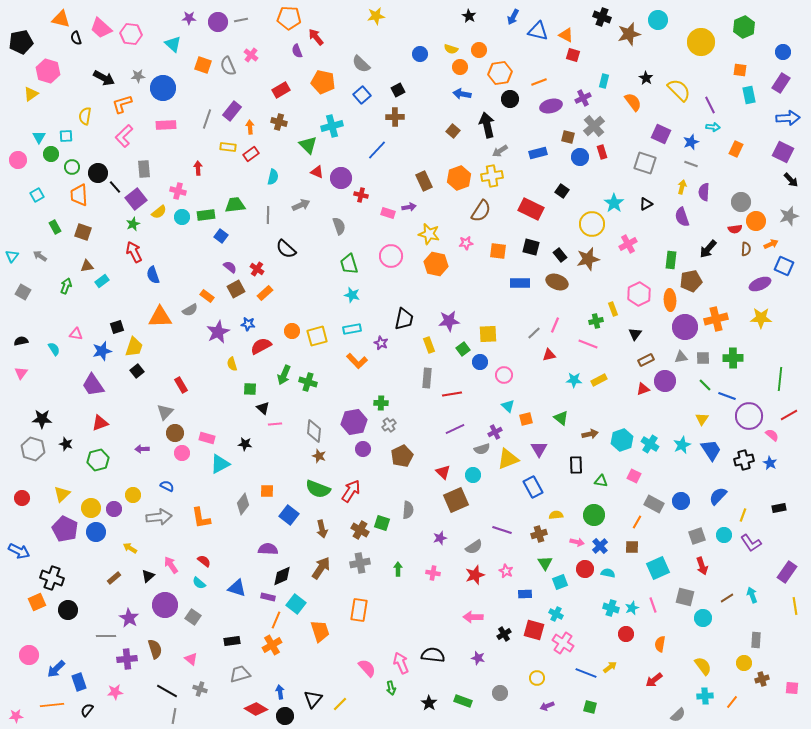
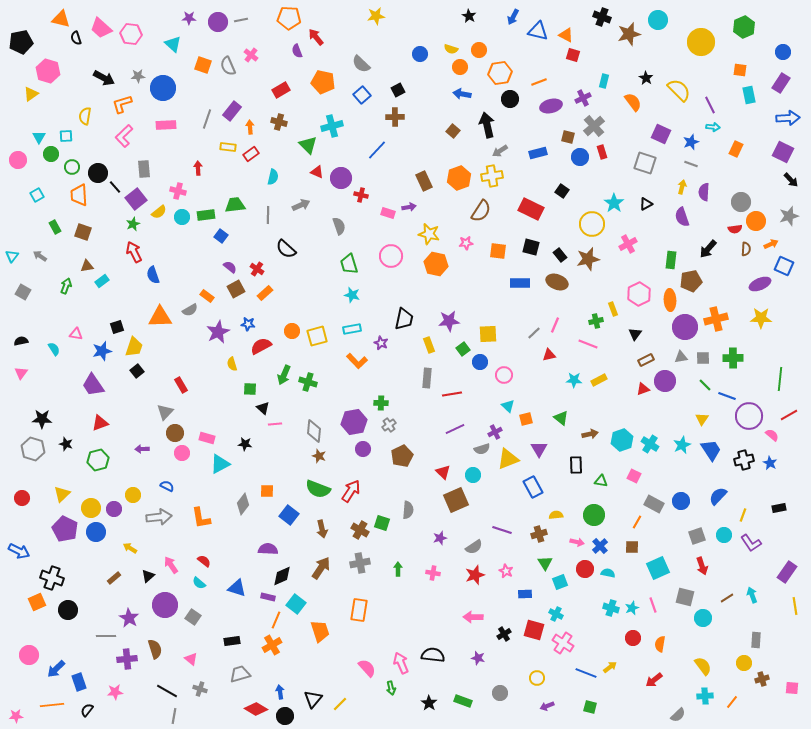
red circle at (626, 634): moved 7 px right, 4 px down
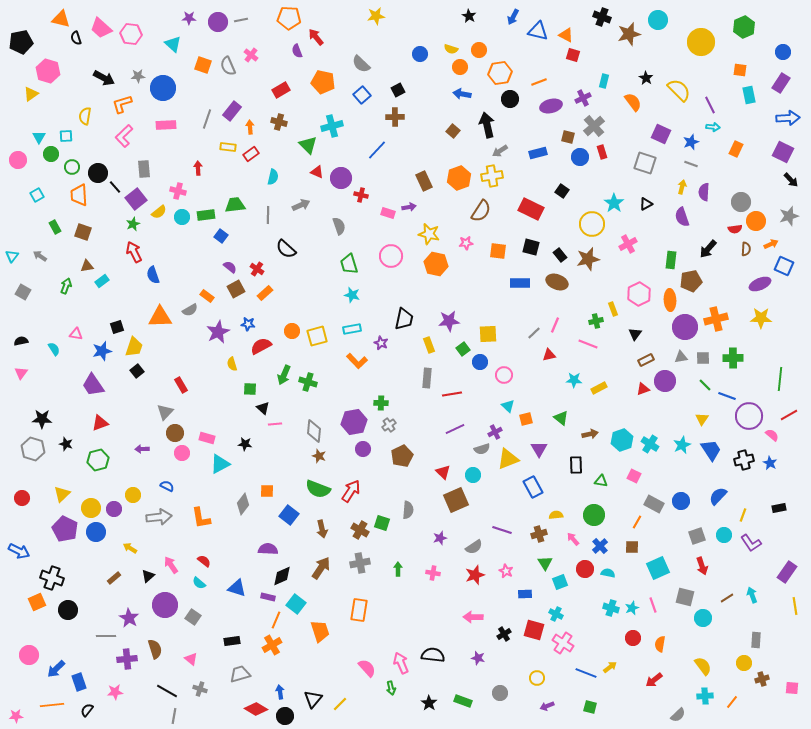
yellow rectangle at (599, 380): moved 8 px down
pink arrow at (577, 542): moved 4 px left, 3 px up; rotated 144 degrees counterclockwise
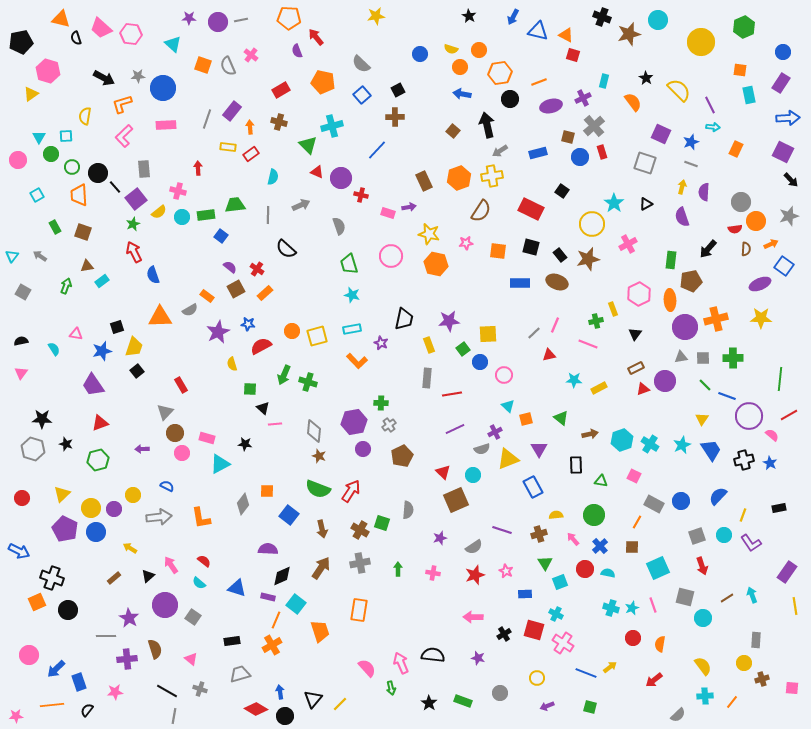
blue square at (784, 266): rotated 12 degrees clockwise
brown rectangle at (646, 360): moved 10 px left, 8 px down
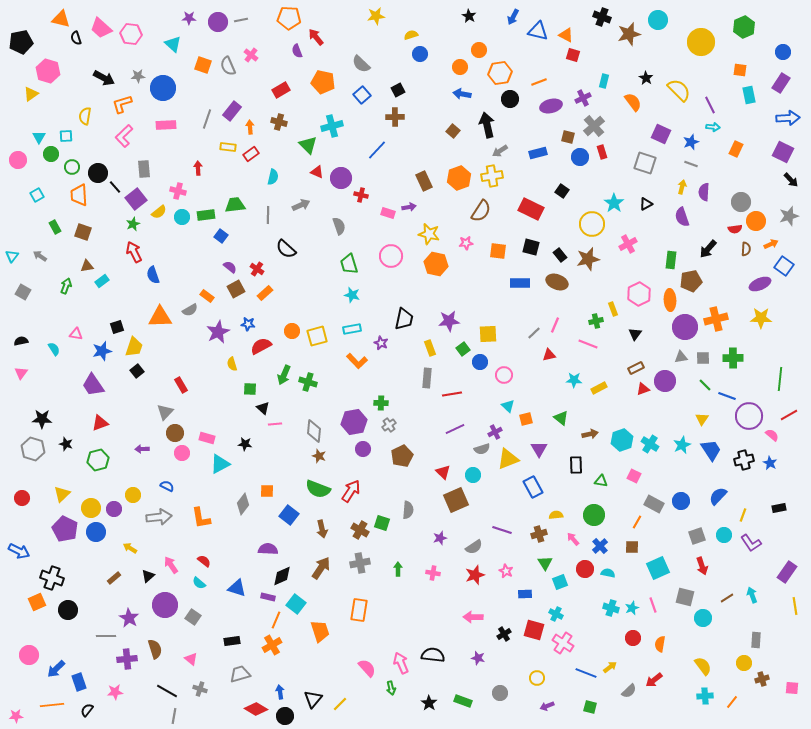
yellow semicircle at (451, 49): moved 40 px left, 14 px up; rotated 144 degrees clockwise
yellow rectangle at (429, 345): moved 1 px right, 3 px down
gray semicircle at (678, 715): moved 49 px left, 24 px up
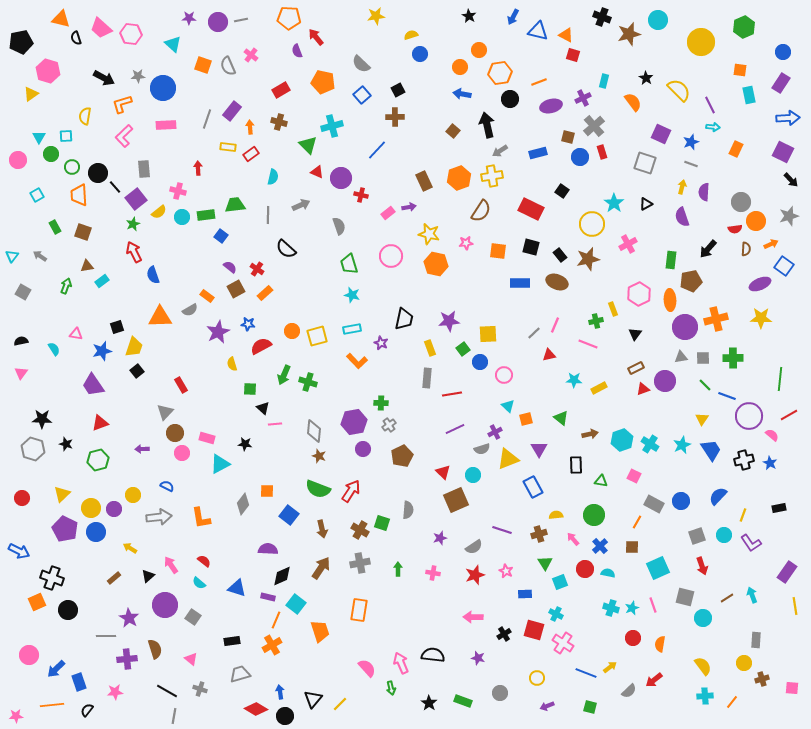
pink rectangle at (388, 213): rotated 56 degrees counterclockwise
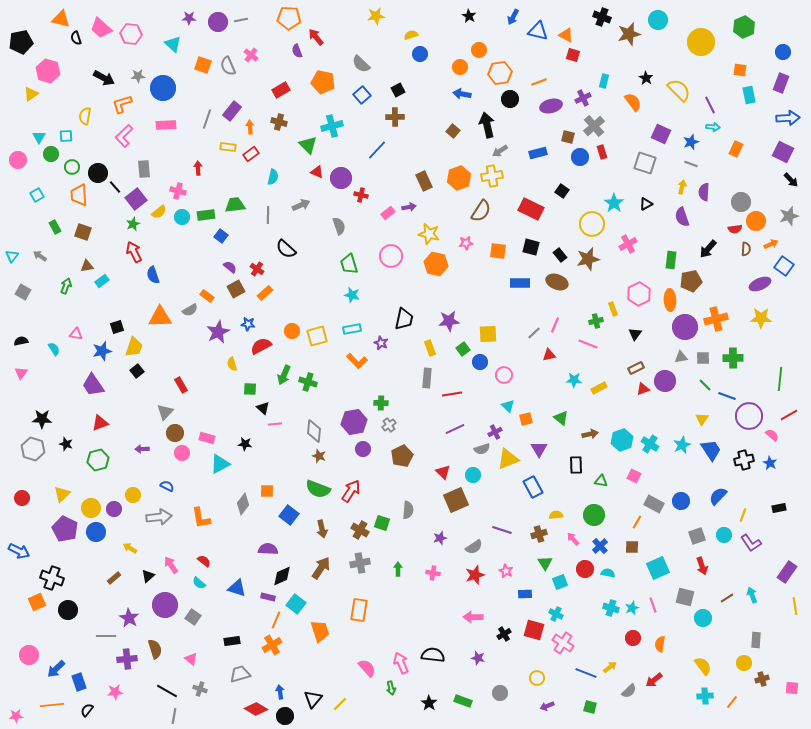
purple rectangle at (781, 83): rotated 12 degrees counterclockwise
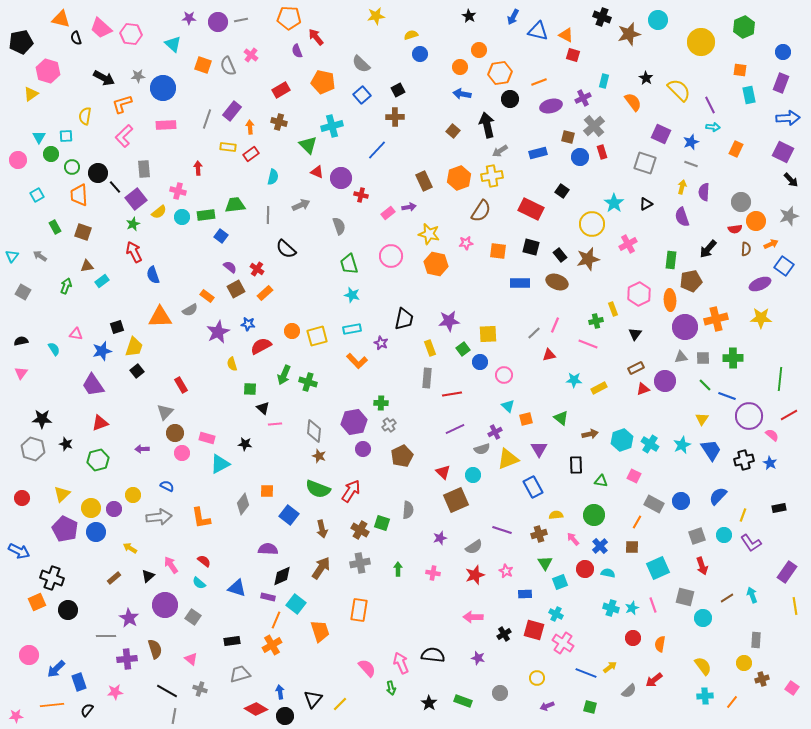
pink square at (792, 688): rotated 32 degrees clockwise
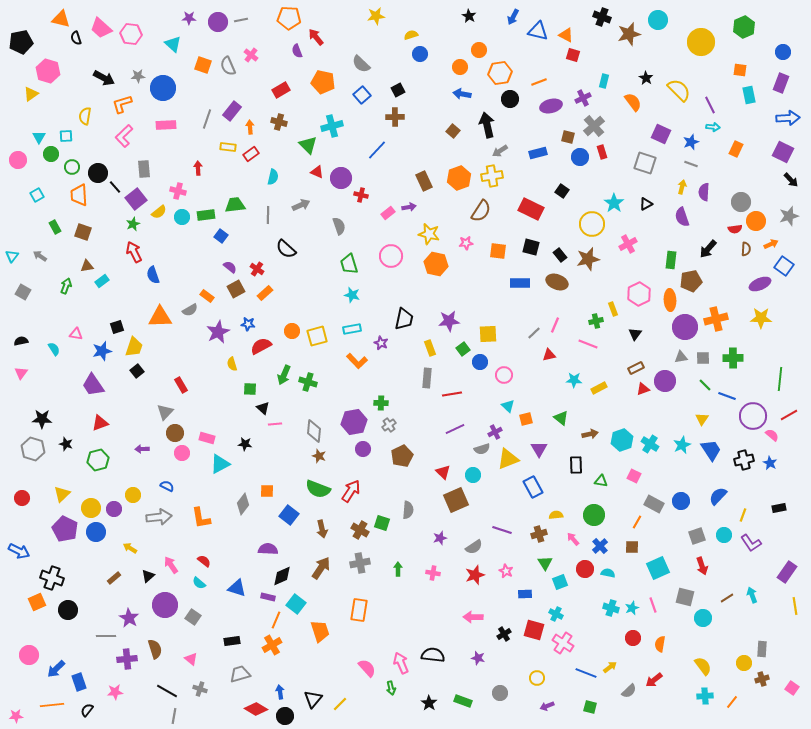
purple circle at (749, 416): moved 4 px right
gray rectangle at (756, 640): moved 6 px right, 9 px down
